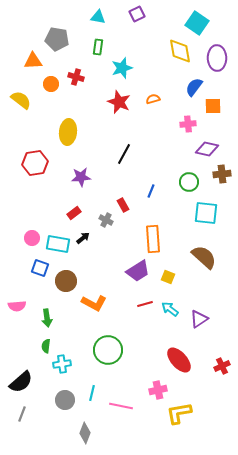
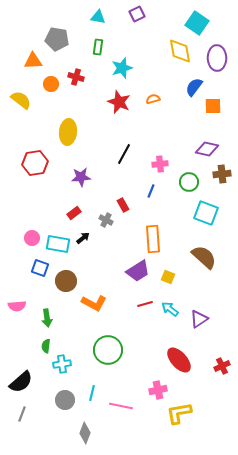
pink cross at (188, 124): moved 28 px left, 40 px down
cyan square at (206, 213): rotated 15 degrees clockwise
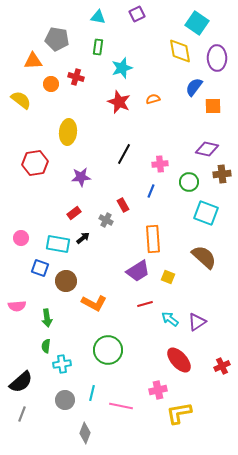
pink circle at (32, 238): moved 11 px left
cyan arrow at (170, 309): moved 10 px down
purple triangle at (199, 319): moved 2 px left, 3 px down
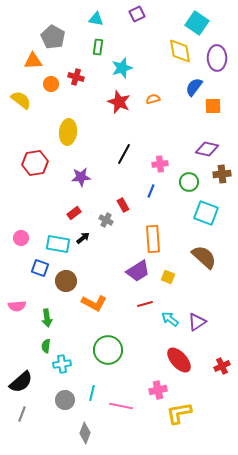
cyan triangle at (98, 17): moved 2 px left, 2 px down
gray pentagon at (57, 39): moved 4 px left, 2 px up; rotated 20 degrees clockwise
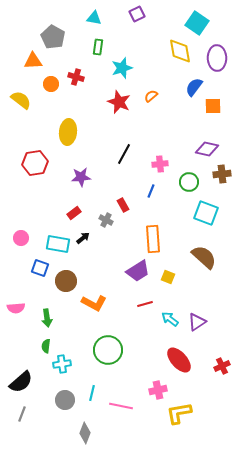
cyan triangle at (96, 19): moved 2 px left, 1 px up
orange semicircle at (153, 99): moved 2 px left, 3 px up; rotated 24 degrees counterclockwise
pink semicircle at (17, 306): moved 1 px left, 2 px down
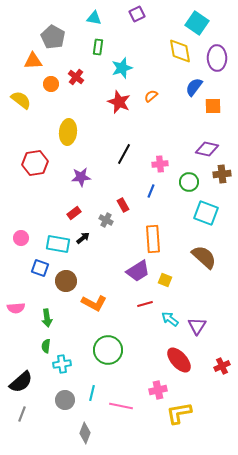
red cross at (76, 77): rotated 21 degrees clockwise
yellow square at (168, 277): moved 3 px left, 3 px down
purple triangle at (197, 322): moved 4 px down; rotated 24 degrees counterclockwise
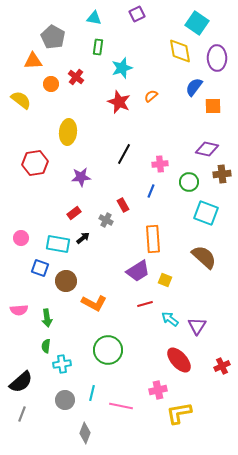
pink semicircle at (16, 308): moved 3 px right, 2 px down
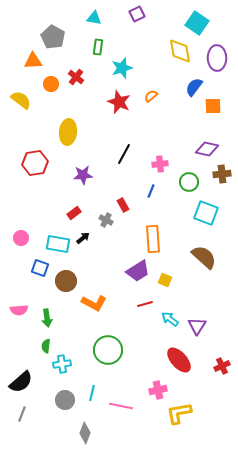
purple star at (81, 177): moved 2 px right, 2 px up
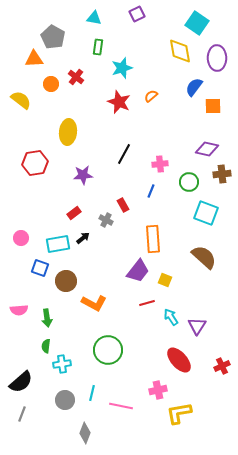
orange triangle at (33, 61): moved 1 px right, 2 px up
cyan rectangle at (58, 244): rotated 20 degrees counterclockwise
purple trapezoid at (138, 271): rotated 20 degrees counterclockwise
red line at (145, 304): moved 2 px right, 1 px up
cyan arrow at (170, 319): moved 1 px right, 2 px up; rotated 18 degrees clockwise
